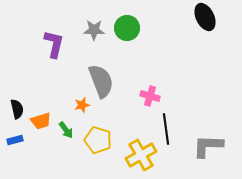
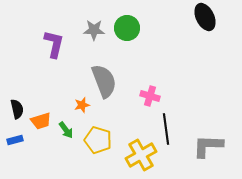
gray semicircle: moved 3 px right
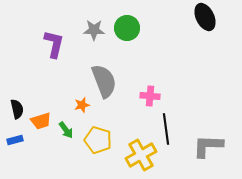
pink cross: rotated 12 degrees counterclockwise
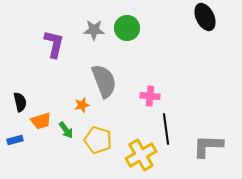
black semicircle: moved 3 px right, 7 px up
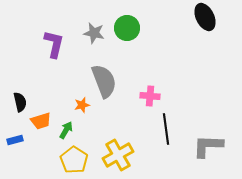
gray star: moved 3 px down; rotated 10 degrees clockwise
green arrow: rotated 114 degrees counterclockwise
yellow pentagon: moved 24 px left, 20 px down; rotated 16 degrees clockwise
yellow cross: moved 23 px left
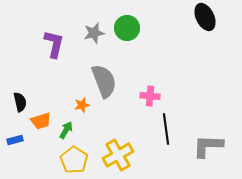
gray star: rotated 25 degrees counterclockwise
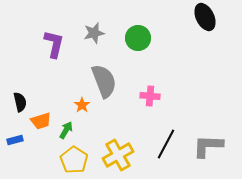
green circle: moved 11 px right, 10 px down
orange star: rotated 21 degrees counterclockwise
black line: moved 15 px down; rotated 36 degrees clockwise
